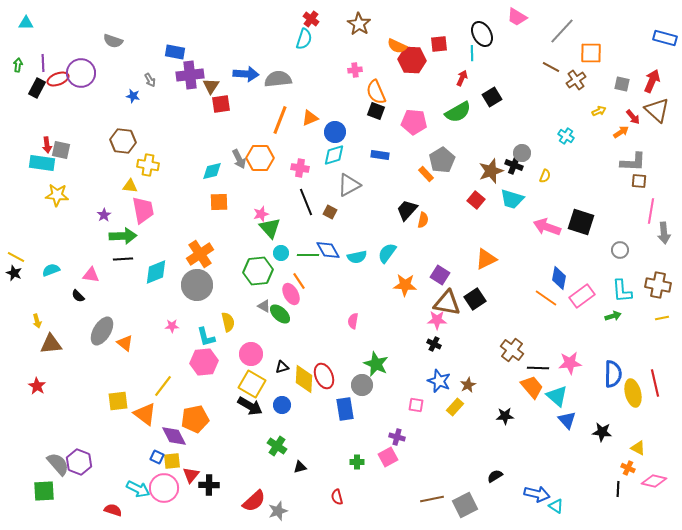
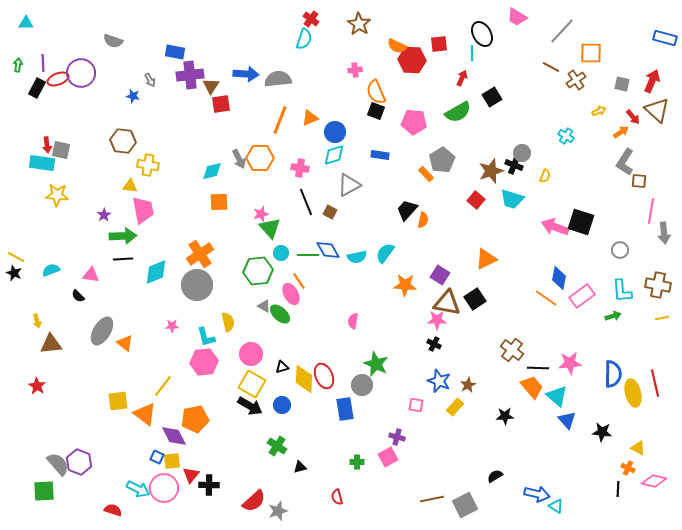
gray L-shape at (633, 162): moved 8 px left; rotated 120 degrees clockwise
pink arrow at (547, 227): moved 8 px right
cyan semicircle at (387, 253): moved 2 px left
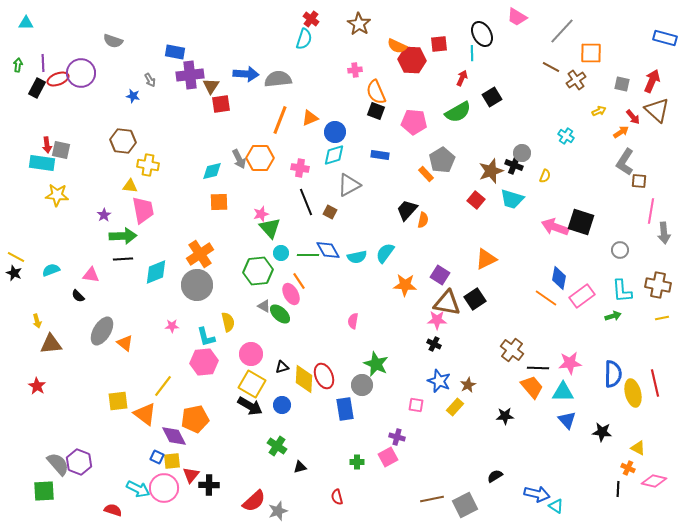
cyan triangle at (557, 396): moved 6 px right, 4 px up; rotated 40 degrees counterclockwise
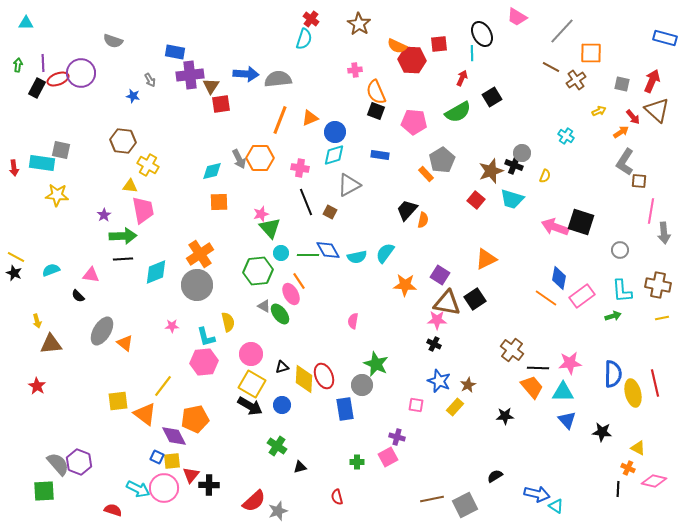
red arrow at (47, 145): moved 33 px left, 23 px down
yellow cross at (148, 165): rotated 20 degrees clockwise
green ellipse at (280, 314): rotated 10 degrees clockwise
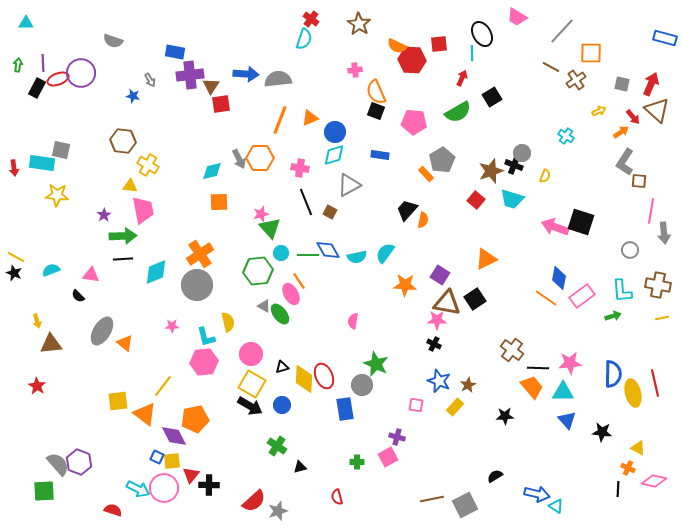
red arrow at (652, 81): moved 1 px left, 3 px down
gray circle at (620, 250): moved 10 px right
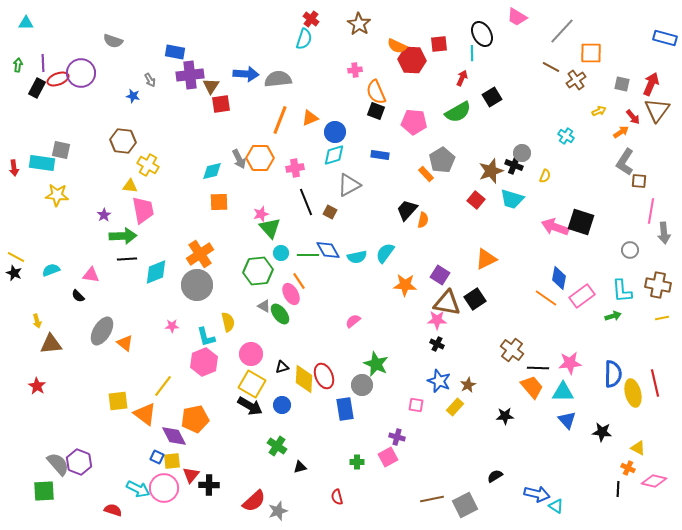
brown triangle at (657, 110): rotated 24 degrees clockwise
pink cross at (300, 168): moved 5 px left; rotated 18 degrees counterclockwise
black line at (123, 259): moved 4 px right
pink semicircle at (353, 321): rotated 42 degrees clockwise
black cross at (434, 344): moved 3 px right
pink hexagon at (204, 362): rotated 16 degrees counterclockwise
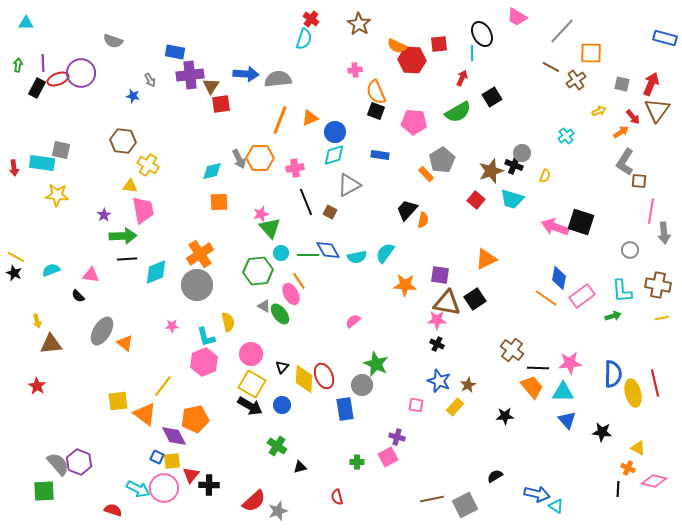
cyan cross at (566, 136): rotated 21 degrees clockwise
purple square at (440, 275): rotated 24 degrees counterclockwise
black triangle at (282, 367): rotated 32 degrees counterclockwise
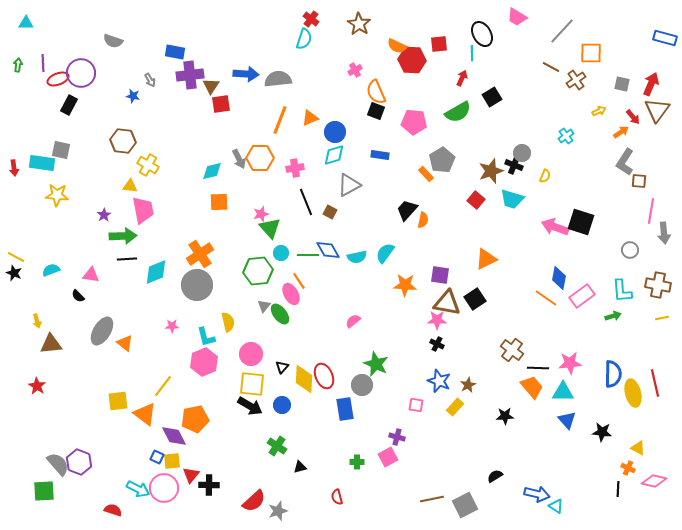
pink cross at (355, 70): rotated 24 degrees counterclockwise
black rectangle at (37, 88): moved 32 px right, 17 px down
gray triangle at (264, 306): rotated 40 degrees clockwise
yellow square at (252, 384): rotated 24 degrees counterclockwise
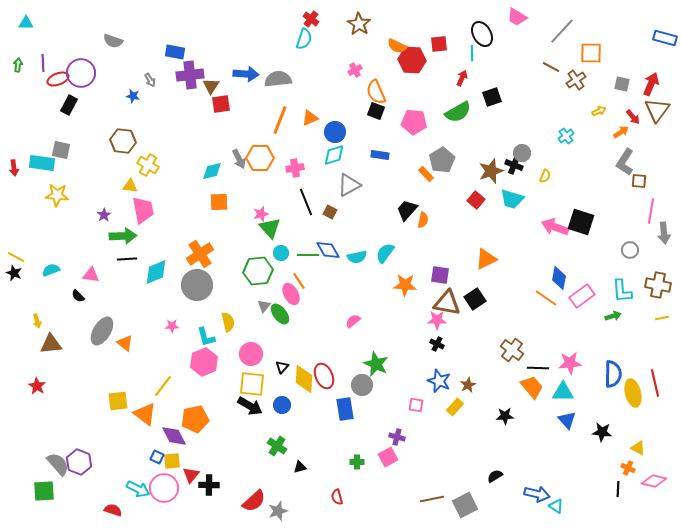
black square at (492, 97): rotated 12 degrees clockwise
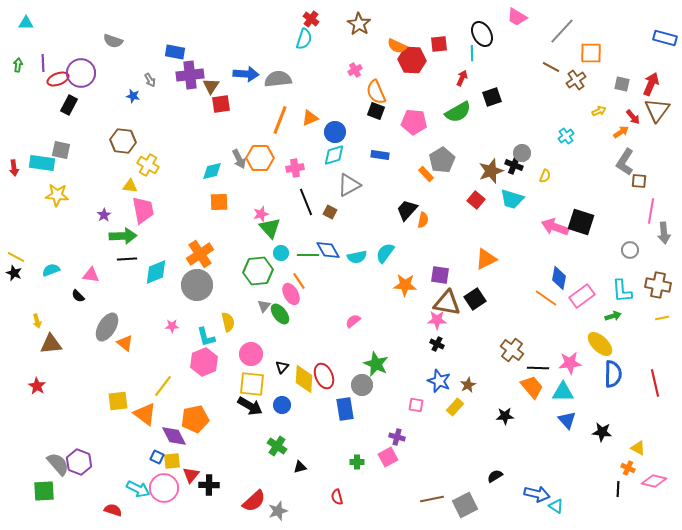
gray ellipse at (102, 331): moved 5 px right, 4 px up
yellow ellipse at (633, 393): moved 33 px left, 49 px up; rotated 32 degrees counterclockwise
